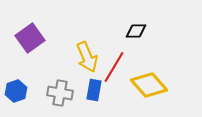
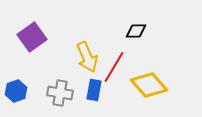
purple square: moved 2 px right, 1 px up
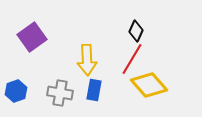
black diamond: rotated 65 degrees counterclockwise
yellow arrow: moved 3 px down; rotated 20 degrees clockwise
red line: moved 18 px right, 8 px up
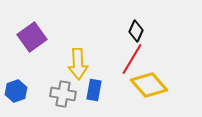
yellow arrow: moved 9 px left, 4 px down
gray cross: moved 3 px right, 1 px down
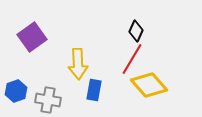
gray cross: moved 15 px left, 6 px down
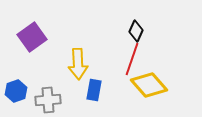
red line: rotated 12 degrees counterclockwise
gray cross: rotated 15 degrees counterclockwise
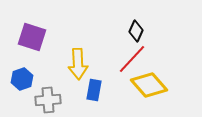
purple square: rotated 36 degrees counterclockwise
red line: rotated 24 degrees clockwise
blue hexagon: moved 6 px right, 12 px up
